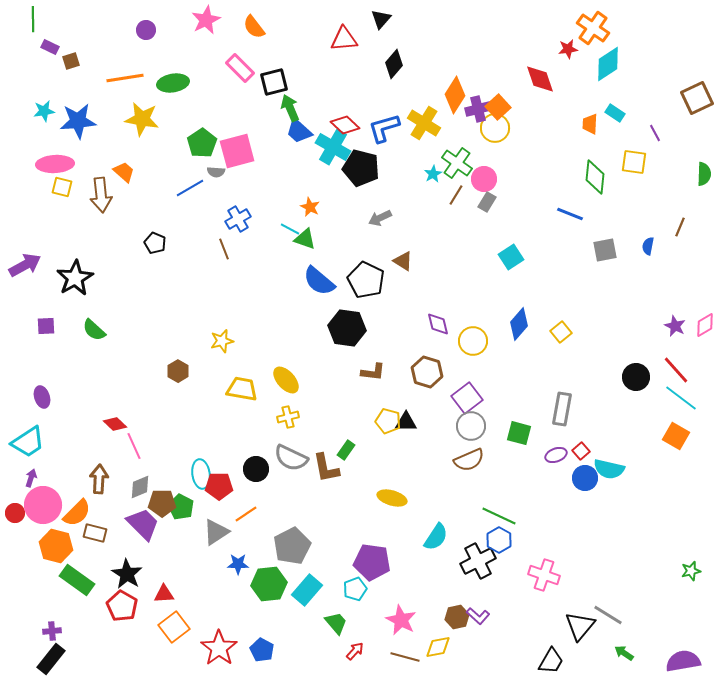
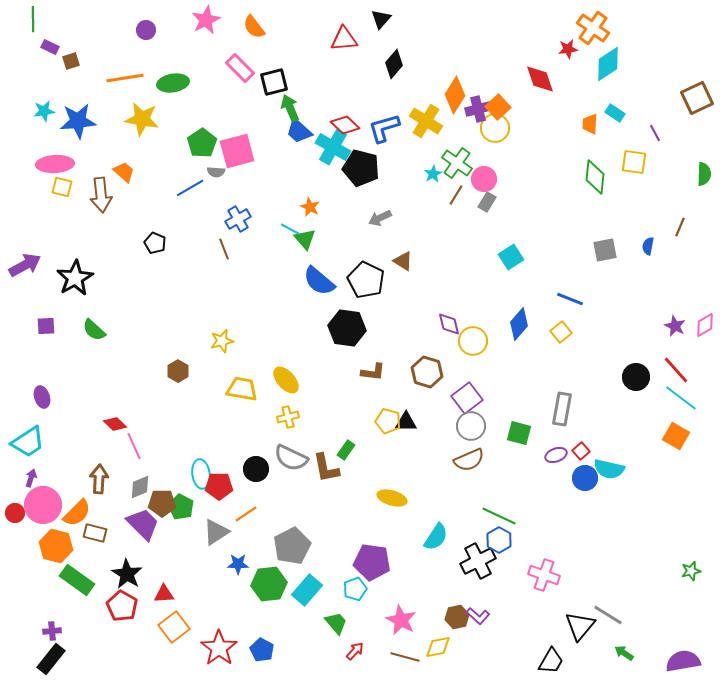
yellow cross at (424, 123): moved 2 px right, 2 px up
blue line at (570, 214): moved 85 px down
green triangle at (305, 239): rotated 30 degrees clockwise
purple diamond at (438, 324): moved 11 px right
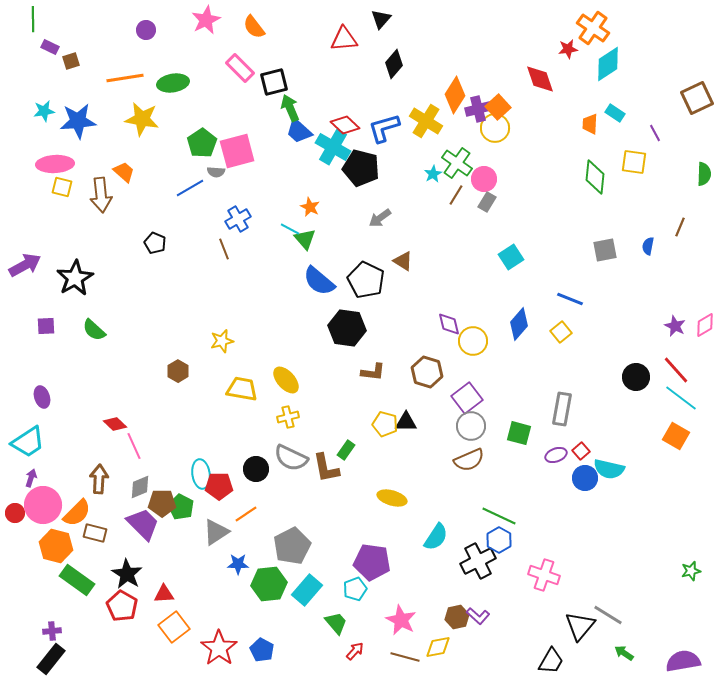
gray arrow at (380, 218): rotated 10 degrees counterclockwise
yellow pentagon at (388, 421): moved 3 px left, 3 px down
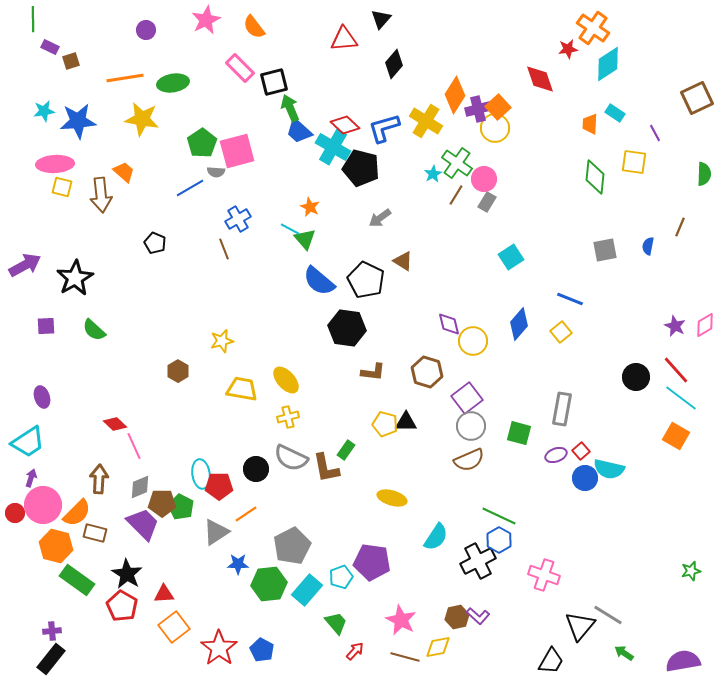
cyan pentagon at (355, 589): moved 14 px left, 12 px up
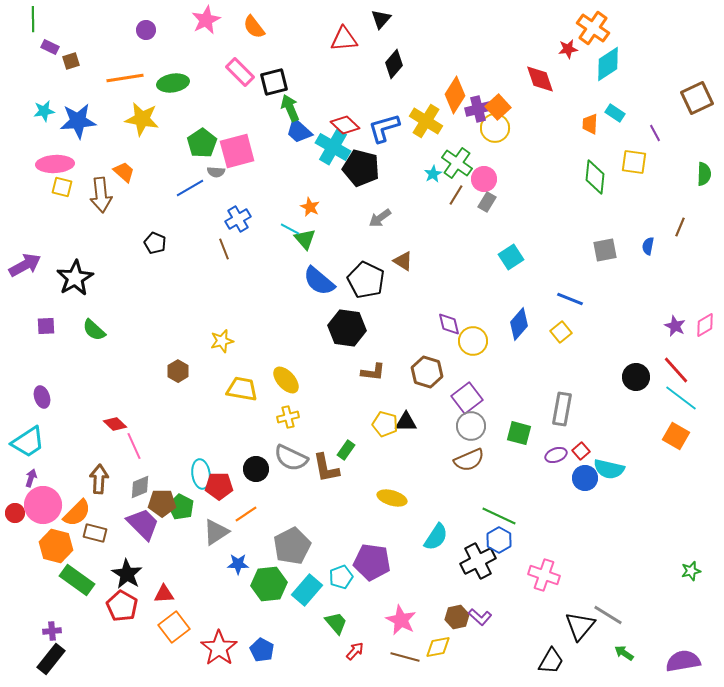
pink rectangle at (240, 68): moved 4 px down
purple L-shape at (478, 616): moved 2 px right, 1 px down
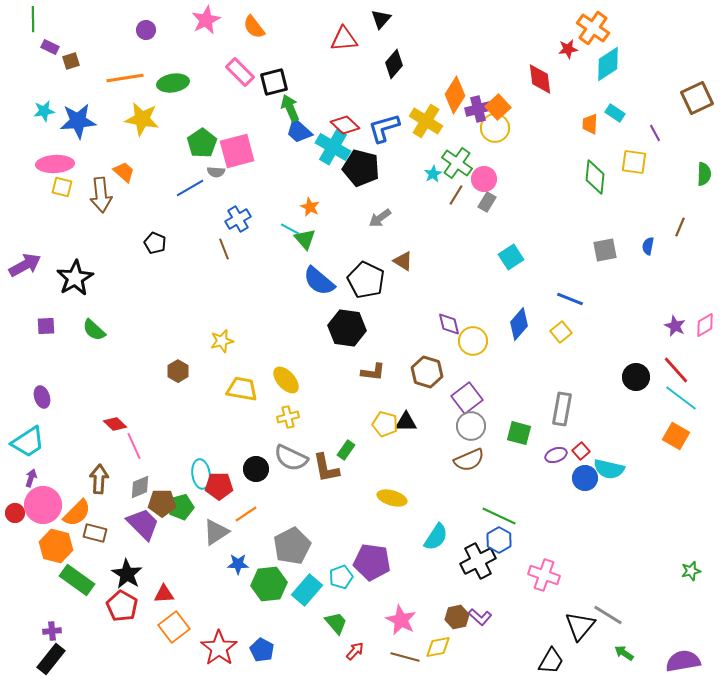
red diamond at (540, 79): rotated 12 degrees clockwise
green pentagon at (181, 507): rotated 30 degrees clockwise
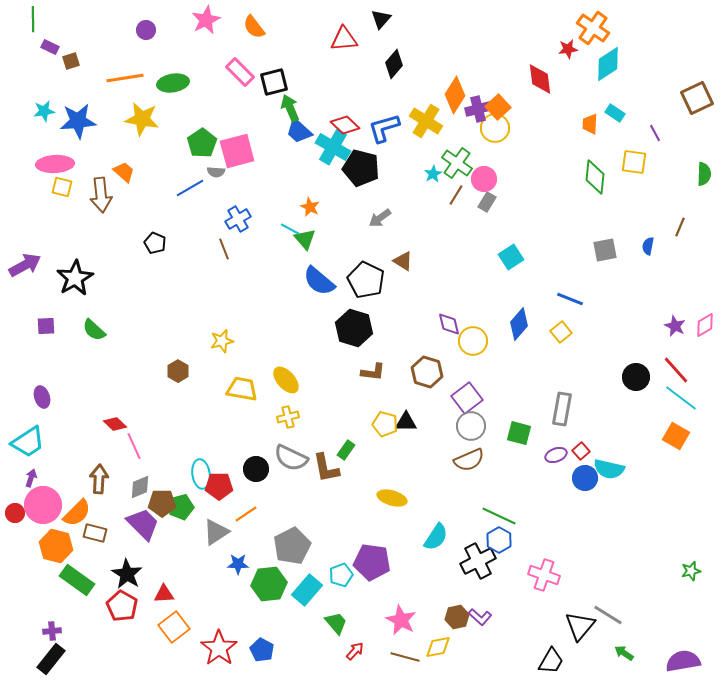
black hexagon at (347, 328): moved 7 px right; rotated 9 degrees clockwise
cyan pentagon at (341, 577): moved 2 px up
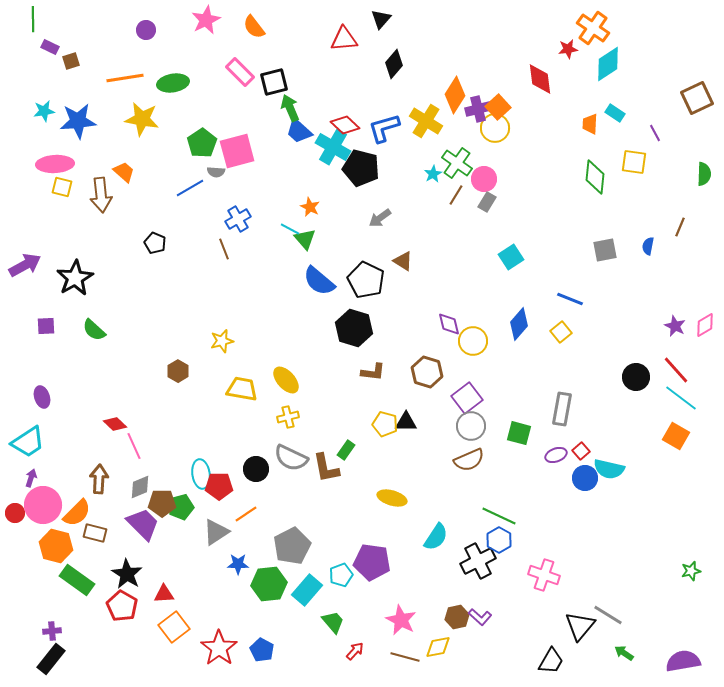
green trapezoid at (336, 623): moved 3 px left, 1 px up
